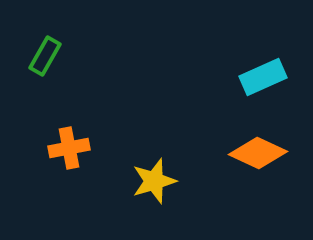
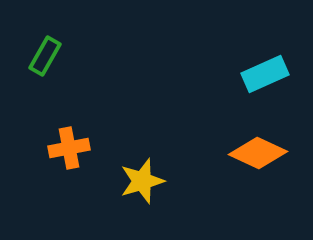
cyan rectangle: moved 2 px right, 3 px up
yellow star: moved 12 px left
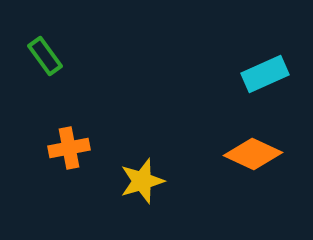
green rectangle: rotated 66 degrees counterclockwise
orange diamond: moved 5 px left, 1 px down
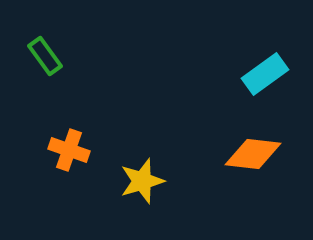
cyan rectangle: rotated 12 degrees counterclockwise
orange cross: moved 2 px down; rotated 30 degrees clockwise
orange diamond: rotated 18 degrees counterclockwise
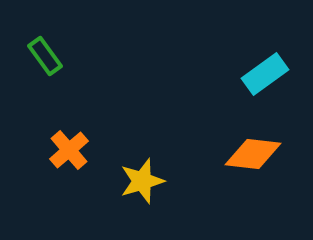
orange cross: rotated 30 degrees clockwise
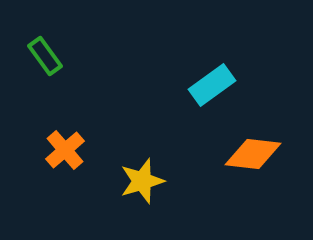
cyan rectangle: moved 53 px left, 11 px down
orange cross: moved 4 px left
